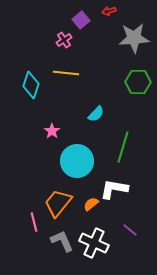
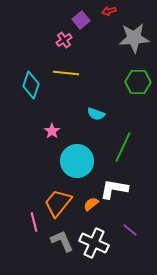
cyan semicircle: rotated 66 degrees clockwise
green line: rotated 8 degrees clockwise
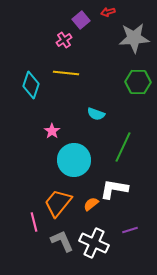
red arrow: moved 1 px left, 1 px down
cyan circle: moved 3 px left, 1 px up
purple line: rotated 56 degrees counterclockwise
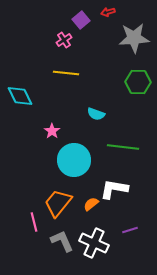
cyan diamond: moved 11 px left, 11 px down; rotated 44 degrees counterclockwise
green line: rotated 72 degrees clockwise
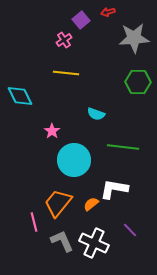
purple line: rotated 63 degrees clockwise
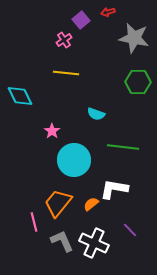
gray star: rotated 16 degrees clockwise
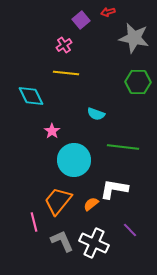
pink cross: moved 5 px down
cyan diamond: moved 11 px right
orange trapezoid: moved 2 px up
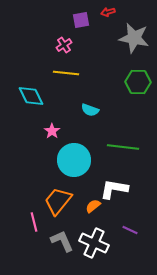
purple square: rotated 30 degrees clockwise
cyan semicircle: moved 6 px left, 4 px up
orange semicircle: moved 2 px right, 2 px down
purple line: rotated 21 degrees counterclockwise
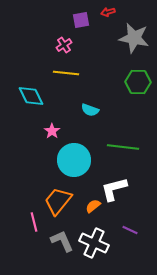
white L-shape: rotated 24 degrees counterclockwise
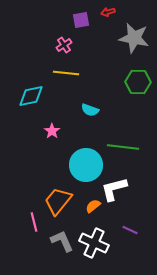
cyan diamond: rotated 76 degrees counterclockwise
cyan circle: moved 12 px right, 5 px down
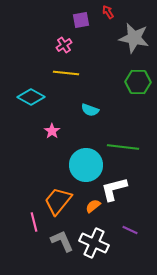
red arrow: rotated 72 degrees clockwise
cyan diamond: moved 1 px down; rotated 40 degrees clockwise
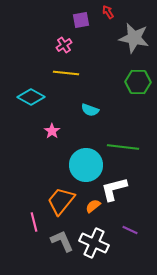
orange trapezoid: moved 3 px right
